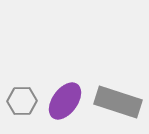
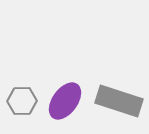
gray rectangle: moved 1 px right, 1 px up
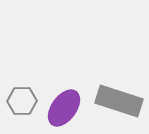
purple ellipse: moved 1 px left, 7 px down
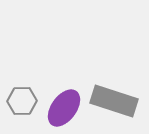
gray rectangle: moved 5 px left
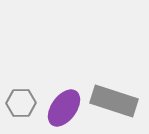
gray hexagon: moved 1 px left, 2 px down
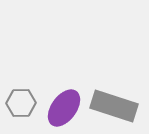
gray rectangle: moved 5 px down
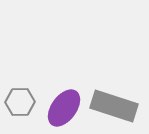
gray hexagon: moved 1 px left, 1 px up
